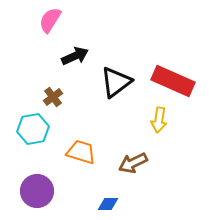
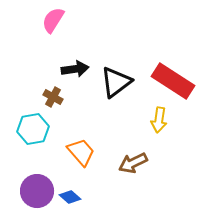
pink semicircle: moved 3 px right
black arrow: moved 13 px down; rotated 16 degrees clockwise
red rectangle: rotated 9 degrees clockwise
brown cross: rotated 24 degrees counterclockwise
orange trapezoid: rotated 32 degrees clockwise
blue diamond: moved 38 px left, 7 px up; rotated 40 degrees clockwise
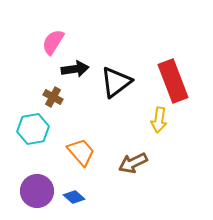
pink semicircle: moved 22 px down
red rectangle: rotated 36 degrees clockwise
blue diamond: moved 4 px right
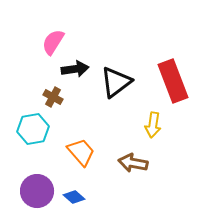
yellow arrow: moved 6 px left, 5 px down
brown arrow: rotated 36 degrees clockwise
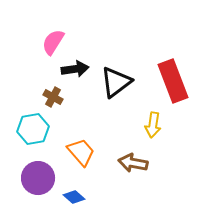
purple circle: moved 1 px right, 13 px up
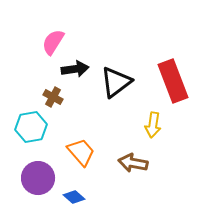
cyan hexagon: moved 2 px left, 2 px up
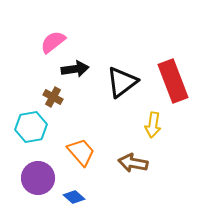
pink semicircle: rotated 20 degrees clockwise
black triangle: moved 6 px right
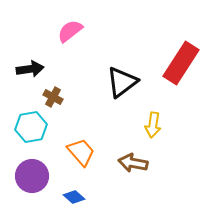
pink semicircle: moved 17 px right, 11 px up
black arrow: moved 45 px left
red rectangle: moved 8 px right, 18 px up; rotated 54 degrees clockwise
purple circle: moved 6 px left, 2 px up
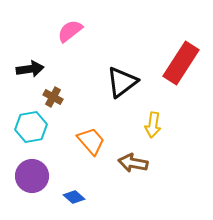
orange trapezoid: moved 10 px right, 11 px up
